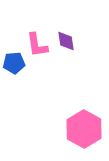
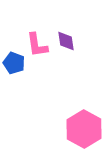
blue pentagon: rotated 25 degrees clockwise
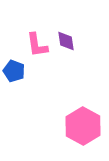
blue pentagon: moved 8 px down
pink hexagon: moved 1 px left, 3 px up
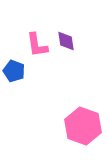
pink hexagon: rotated 9 degrees counterclockwise
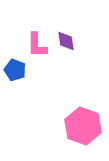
pink L-shape: rotated 8 degrees clockwise
blue pentagon: moved 1 px right, 1 px up
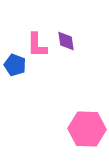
blue pentagon: moved 5 px up
pink hexagon: moved 4 px right, 3 px down; rotated 18 degrees counterclockwise
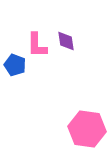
pink hexagon: rotated 6 degrees clockwise
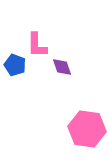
purple diamond: moved 4 px left, 26 px down; rotated 10 degrees counterclockwise
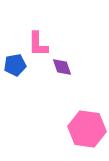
pink L-shape: moved 1 px right, 1 px up
blue pentagon: rotated 30 degrees counterclockwise
